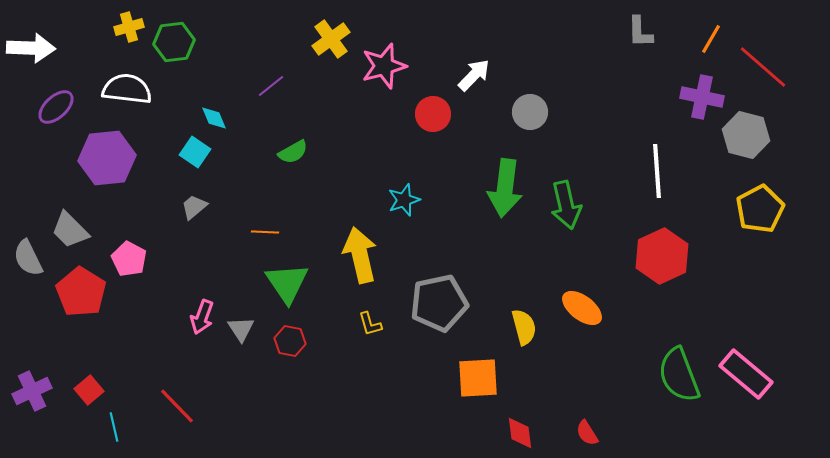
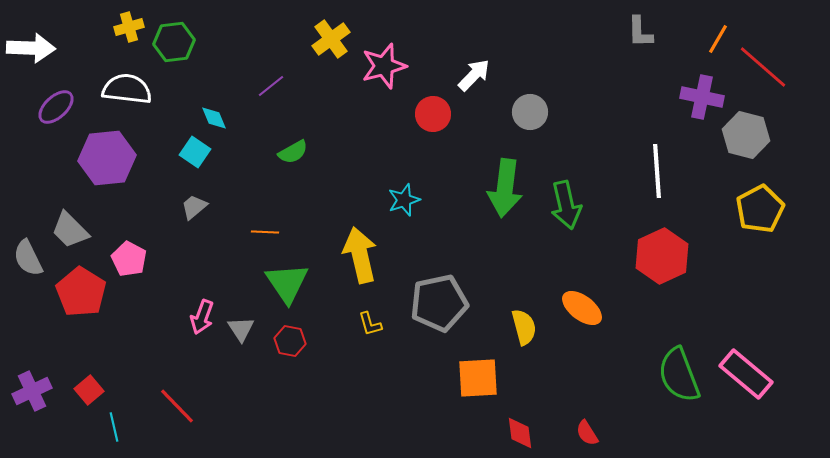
orange line at (711, 39): moved 7 px right
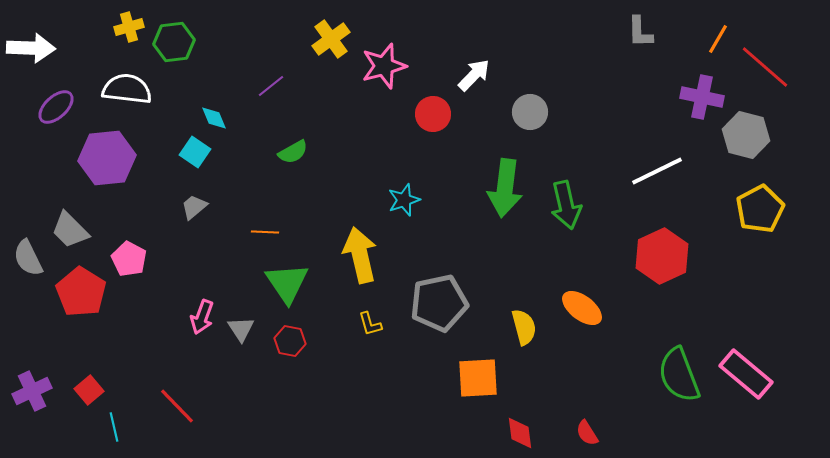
red line at (763, 67): moved 2 px right
white line at (657, 171): rotated 68 degrees clockwise
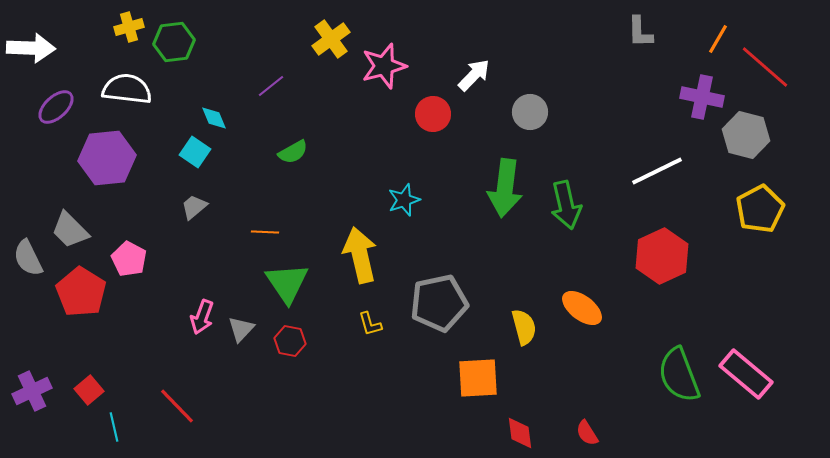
gray triangle at (241, 329): rotated 16 degrees clockwise
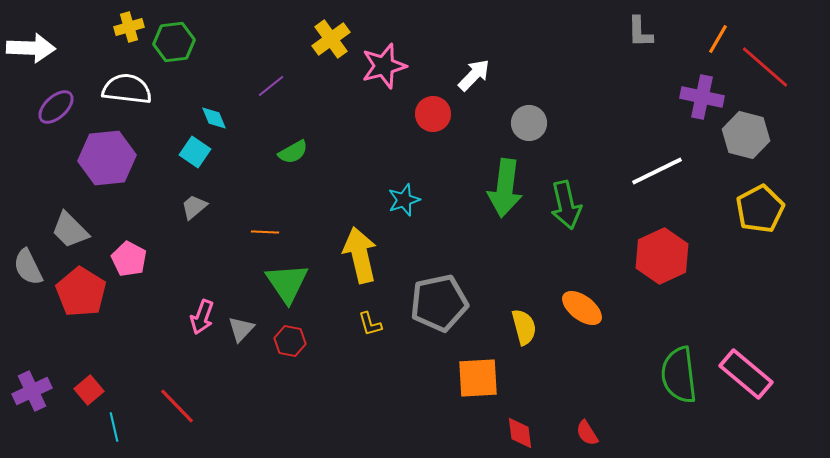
gray circle at (530, 112): moved 1 px left, 11 px down
gray semicircle at (28, 258): moved 9 px down
green semicircle at (679, 375): rotated 14 degrees clockwise
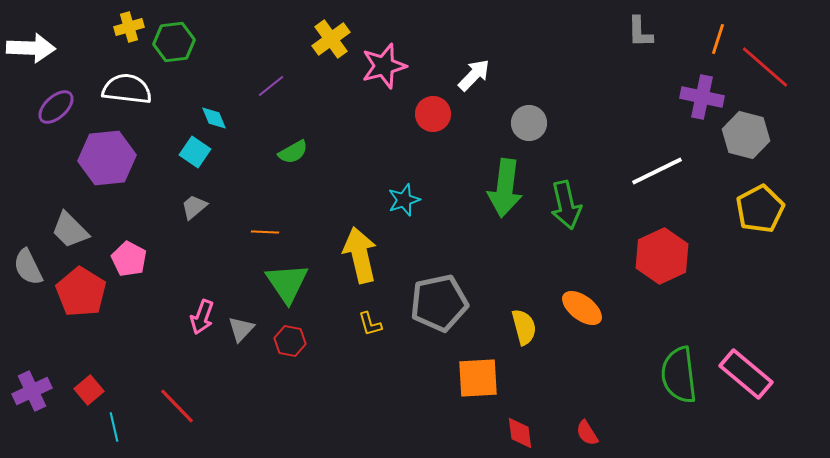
orange line at (718, 39): rotated 12 degrees counterclockwise
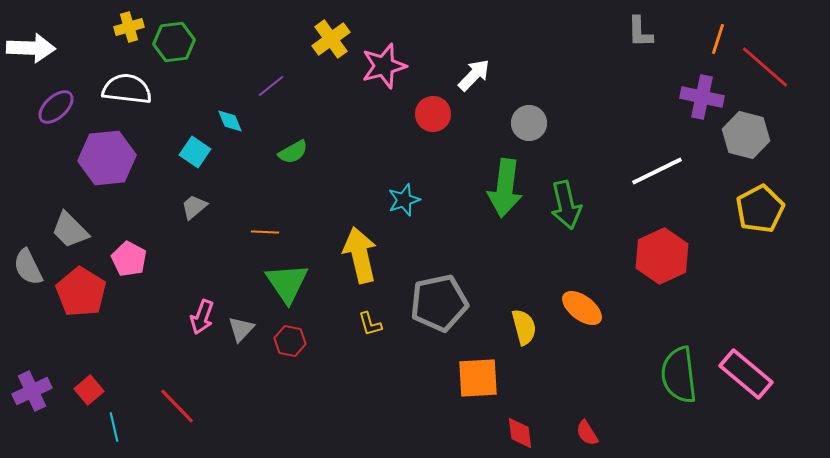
cyan diamond at (214, 118): moved 16 px right, 3 px down
